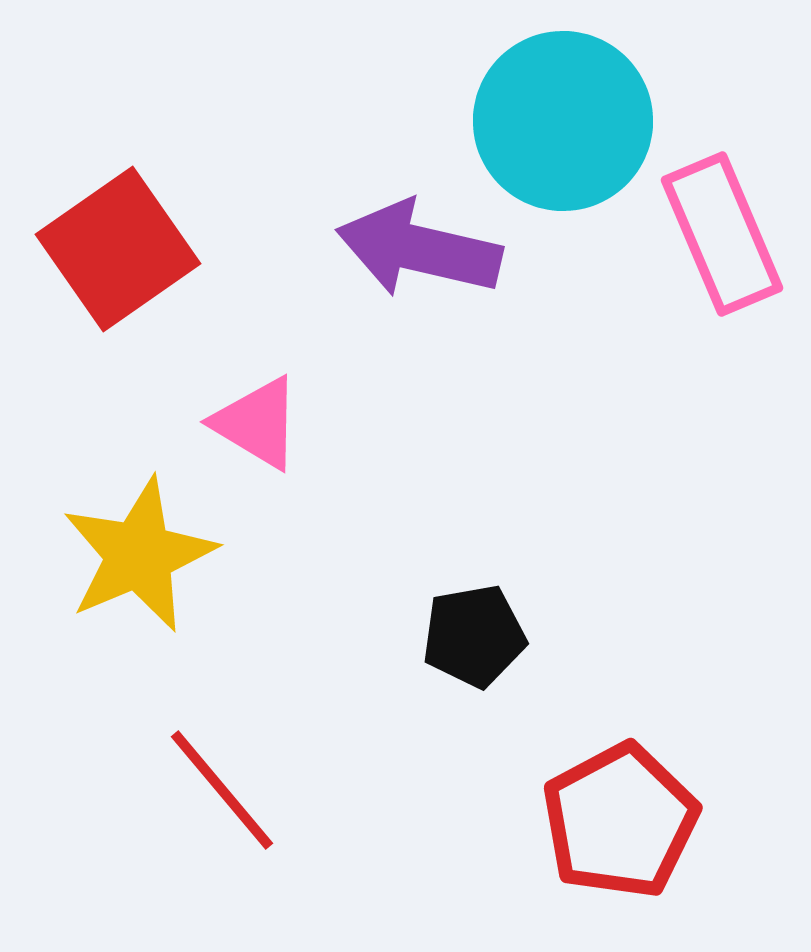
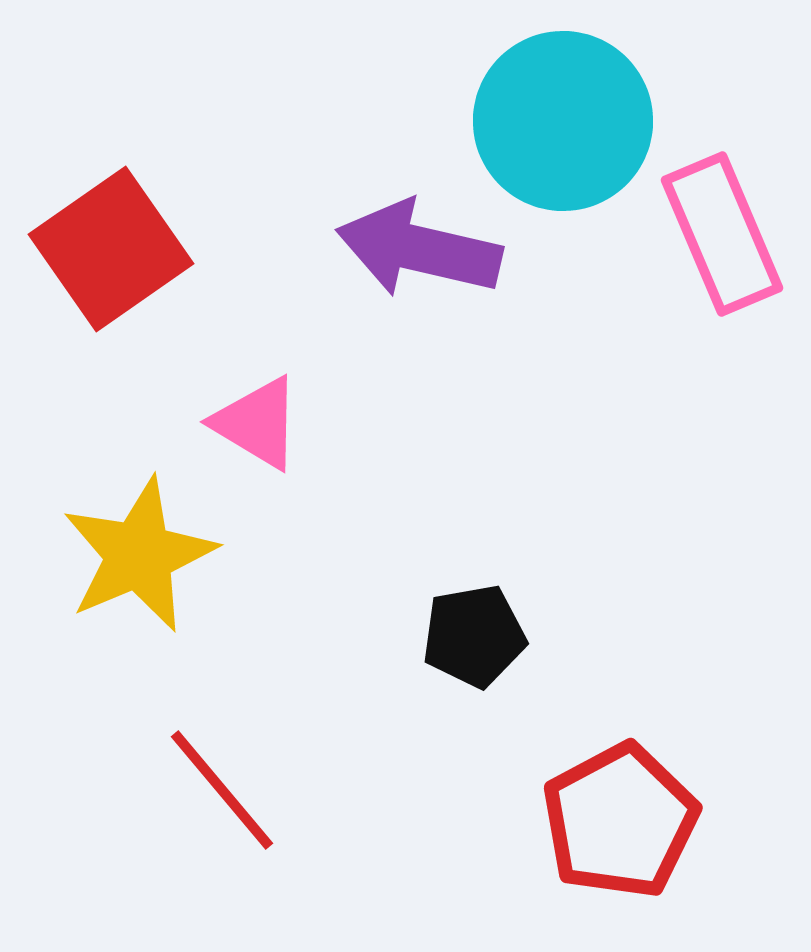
red square: moved 7 px left
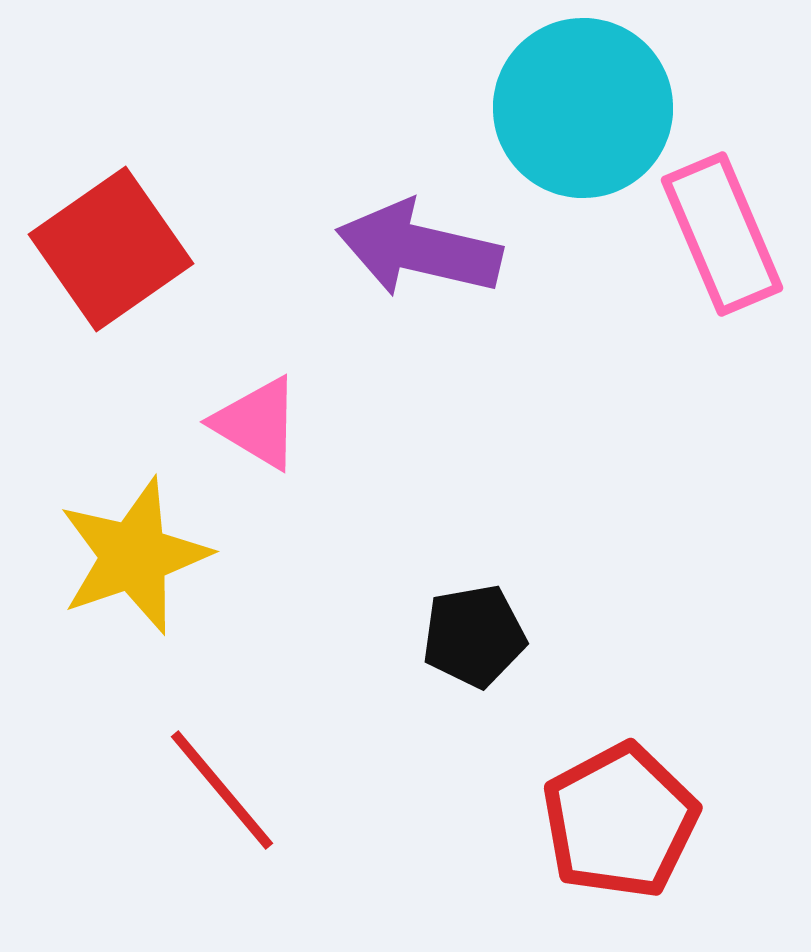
cyan circle: moved 20 px right, 13 px up
yellow star: moved 5 px left, 1 px down; rotated 4 degrees clockwise
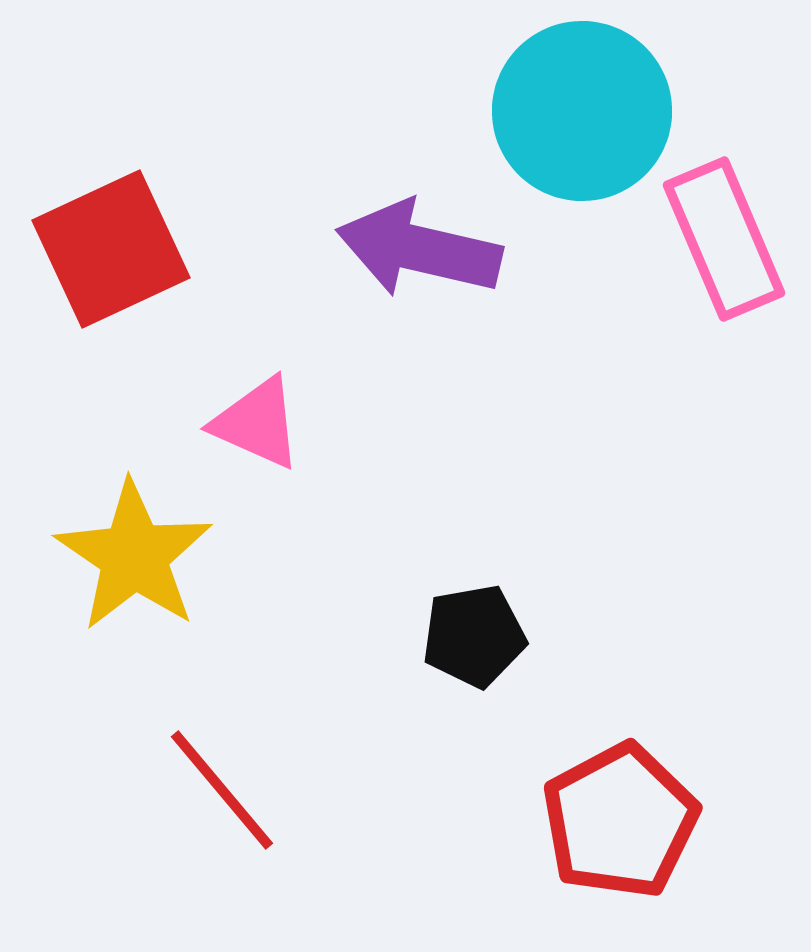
cyan circle: moved 1 px left, 3 px down
pink rectangle: moved 2 px right, 5 px down
red square: rotated 10 degrees clockwise
pink triangle: rotated 7 degrees counterclockwise
yellow star: rotated 19 degrees counterclockwise
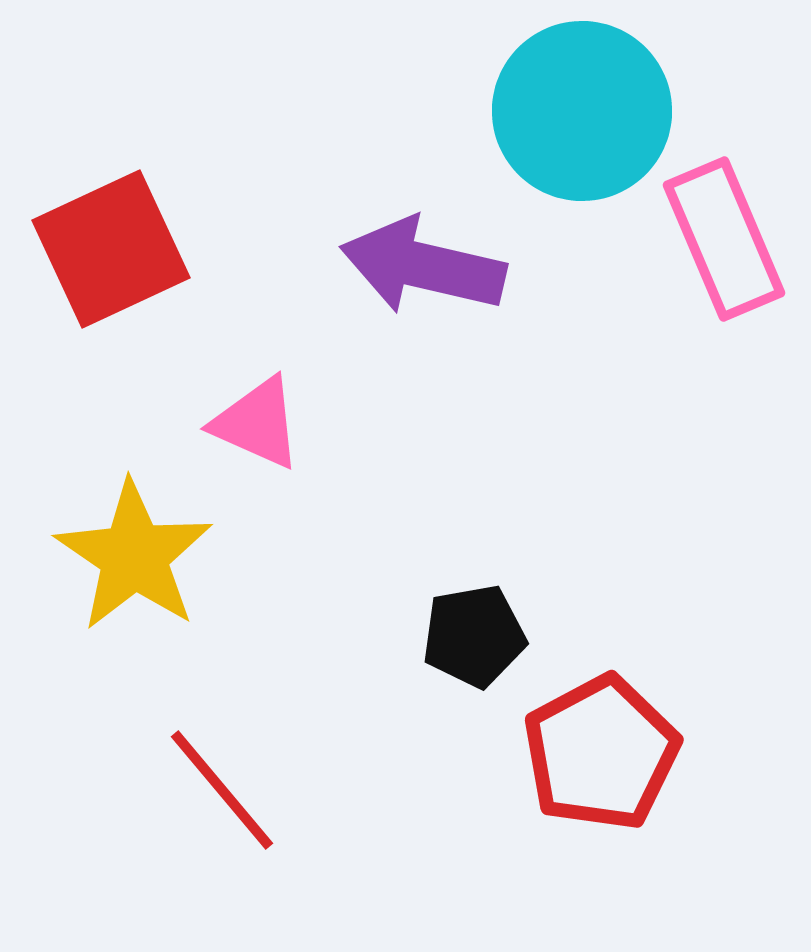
purple arrow: moved 4 px right, 17 px down
red pentagon: moved 19 px left, 68 px up
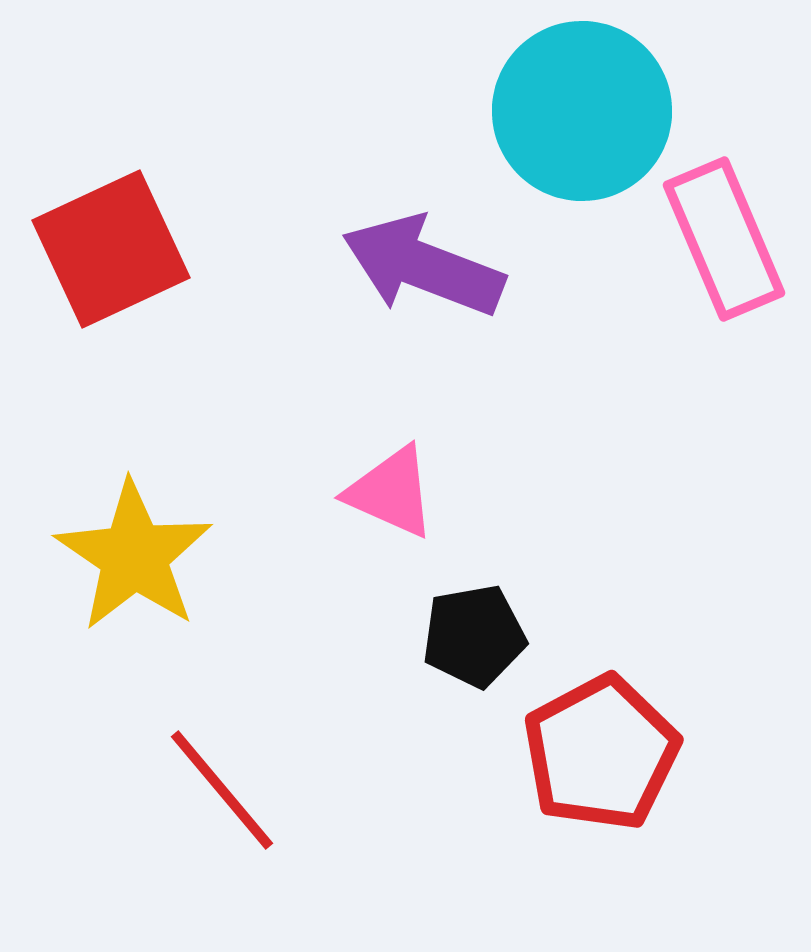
purple arrow: rotated 8 degrees clockwise
pink triangle: moved 134 px right, 69 px down
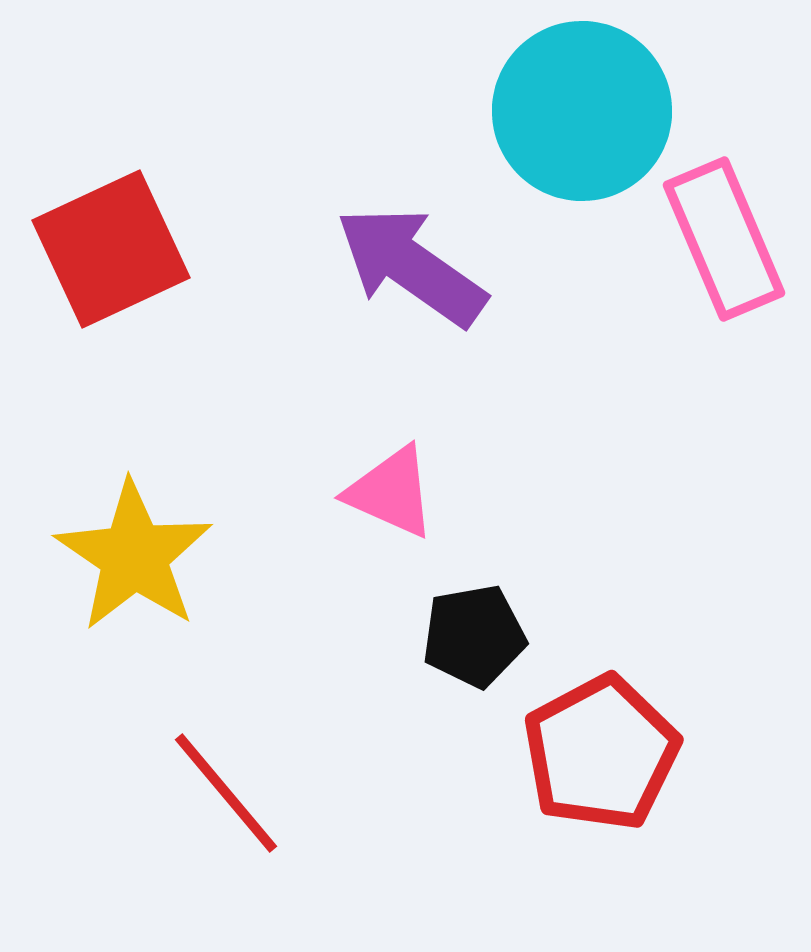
purple arrow: moved 12 px left; rotated 14 degrees clockwise
red line: moved 4 px right, 3 px down
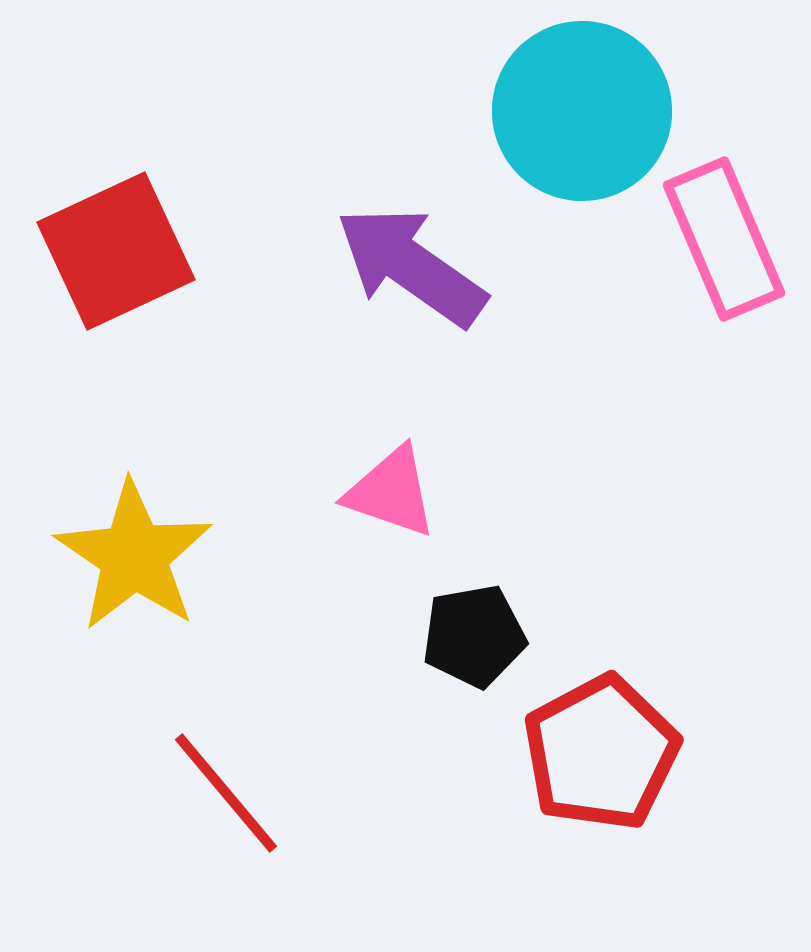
red square: moved 5 px right, 2 px down
pink triangle: rotated 5 degrees counterclockwise
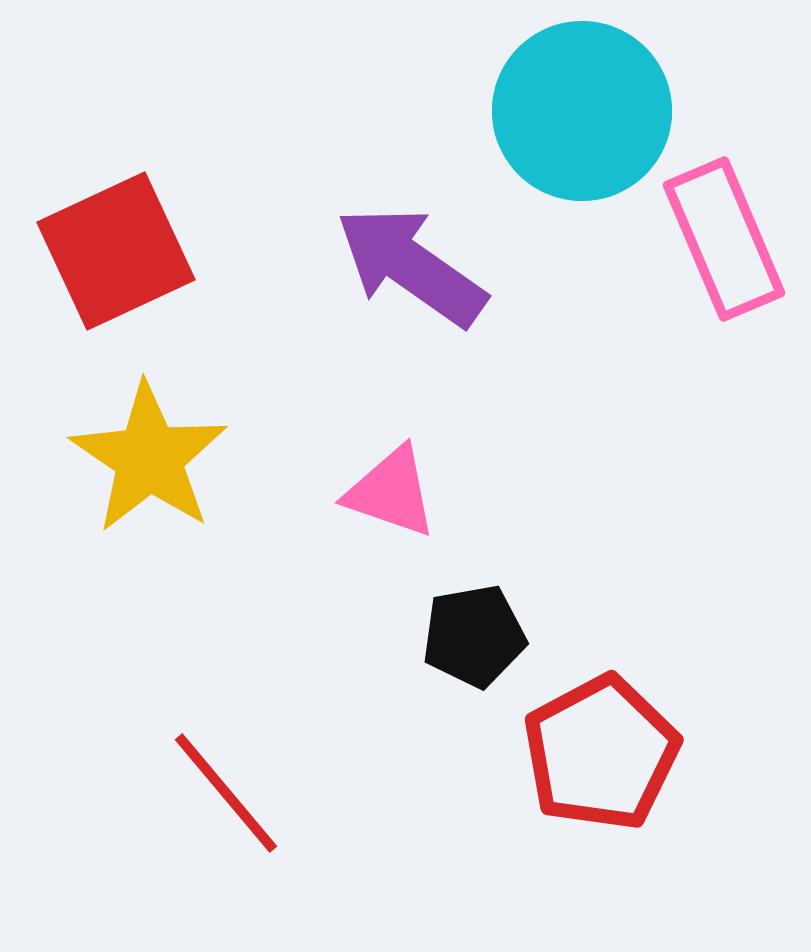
yellow star: moved 15 px right, 98 px up
